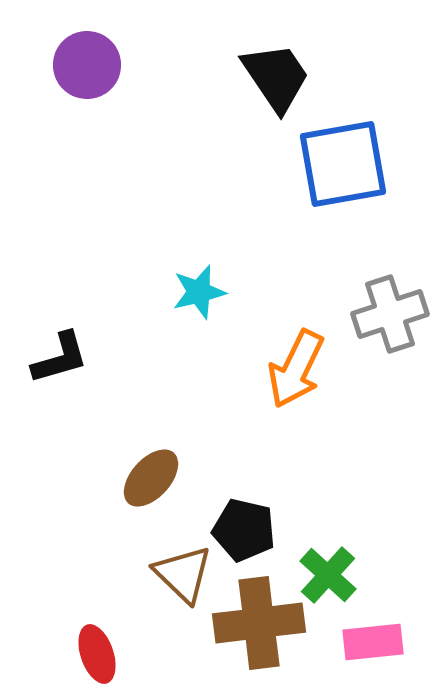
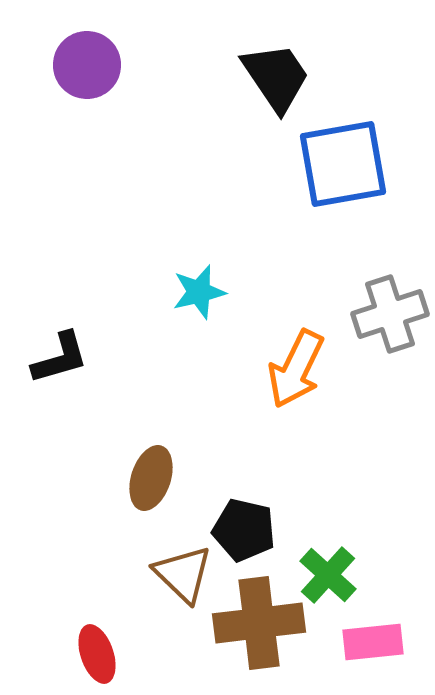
brown ellipse: rotated 24 degrees counterclockwise
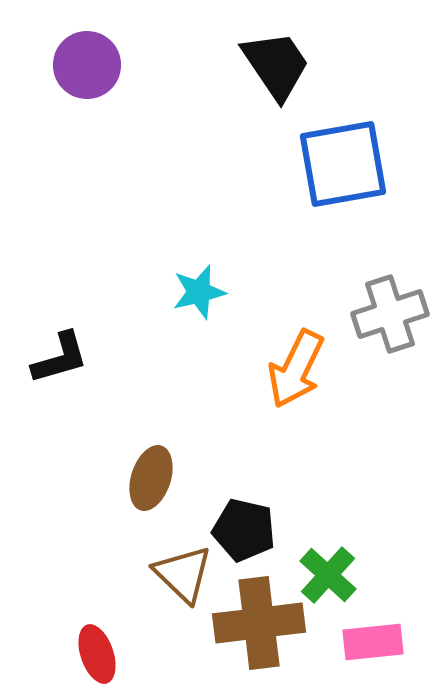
black trapezoid: moved 12 px up
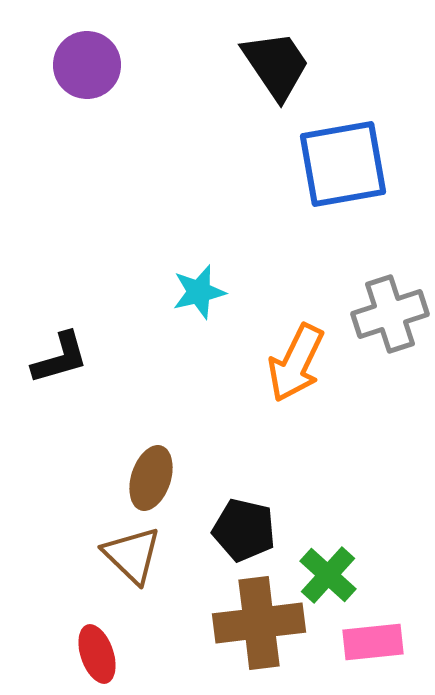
orange arrow: moved 6 px up
brown triangle: moved 51 px left, 19 px up
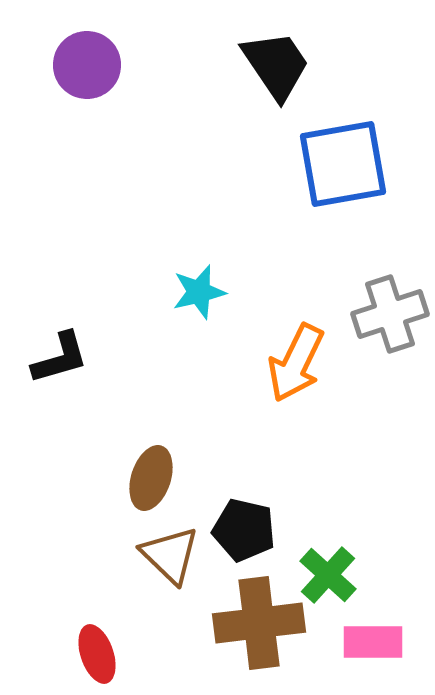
brown triangle: moved 38 px right
pink rectangle: rotated 6 degrees clockwise
